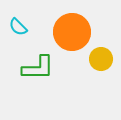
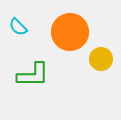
orange circle: moved 2 px left
green L-shape: moved 5 px left, 7 px down
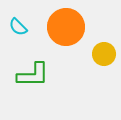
orange circle: moved 4 px left, 5 px up
yellow circle: moved 3 px right, 5 px up
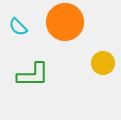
orange circle: moved 1 px left, 5 px up
yellow circle: moved 1 px left, 9 px down
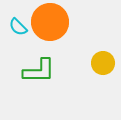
orange circle: moved 15 px left
green L-shape: moved 6 px right, 4 px up
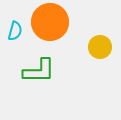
cyan semicircle: moved 3 px left, 4 px down; rotated 120 degrees counterclockwise
yellow circle: moved 3 px left, 16 px up
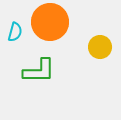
cyan semicircle: moved 1 px down
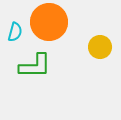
orange circle: moved 1 px left
green L-shape: moved 4 px left, 5 px up
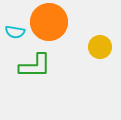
cyan semicircle: rotated 84 degrees clockwise
